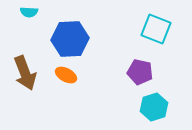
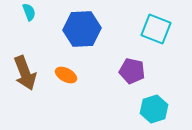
cyan semicircle: rotated 114 degrees counterclockwise
blue hexagon: moved 12 px right, 10 px up
purple pentagon: moved 8 px left, 1 px up
cyan hexagon: moved 2 px down
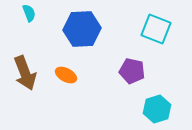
cyan semicircle: moved 1 px down
cyan hexagon: moved 3 px right
